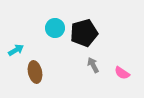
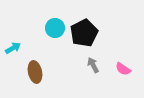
black pentagon: rotated 12 degrees counterclockwise
cyan arrow: moved 3 px left, 2 px up
pink semicircle: moved 1 px right, 4 px up
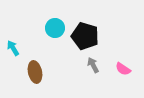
black pentagon: moved 1 px right, 3 px down; rotated 28 degrees counterclockwise
cyan arrow: rotated 91 degrees counterclockwise
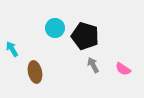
cyan arrow: moved 1 px left, 1 px down
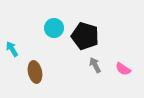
cyan circle: moved 1 px left
gray arrow: moved 2 px right
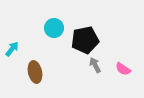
black pentagon: moved 4 px down; rotated 28 degrees counterclockwise
cyan arrow: rotated 70 degrees clockwise
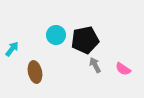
cyan circle: moved 2 px right, 7 px down
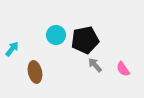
gray arrow: rotated 14 degrees counterclockwise
pink semicircle: rotated 21 degrees clockwise
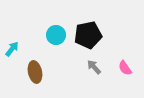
black pentagon: moved 3 px right, 5 px up
gray arrow: moved 1 px left, 2 px down
pink semicircle: moved 2 px right, 1 px up
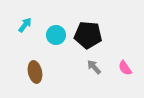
black pentagon: rotated 16 degrees clockwise
cyan arrow: moved 13 px right, 24 px up
